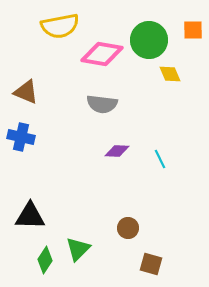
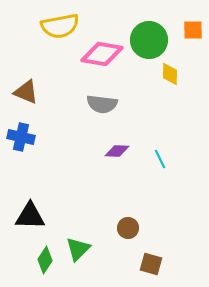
yellow diamond: rotated 25 degrees clockwise
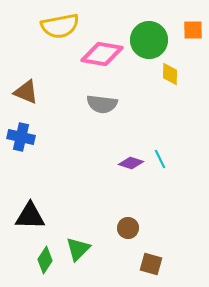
purple diamond: moved 14 px right, 12 px down; rotated 15 degrees clockwise
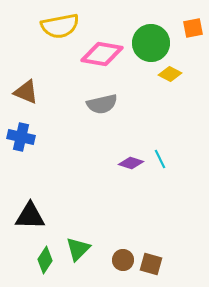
orange square: moved 2 px up; rotated 10 degrees counterclockwise
green circle: moved 2 px right, 3 px down
yellow diamond: rotated 65 degrees counterclockwise
gray semicircle: rotated 20 degrees counterclockwise
brown circle: moved 5 px left, 32 px down
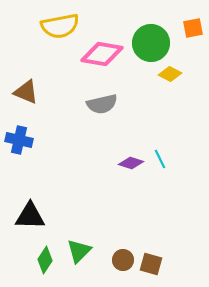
blue cross: moved 2 px left, 3 px down
green triangle: moved 1 px right, 2 px down
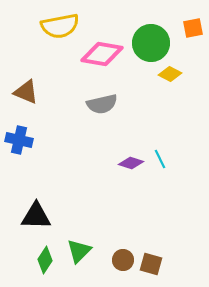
black triangle: moved 6 px right
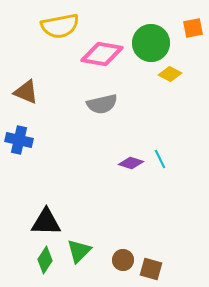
black triangle: moved 10 px right, 6 px down
brown square: moved 5 px down
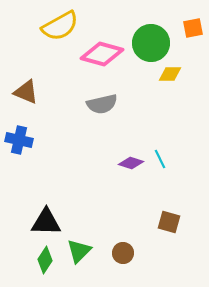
yellow semicircle: rotated 18 degrees counterclockwise
pink diamond: rotated 6 degrees clockwise
yellow diamond: rotated 25 degrees counterclockwise
brown circle: moved 7 px up
brown square: moved 18 px right, 47 px up
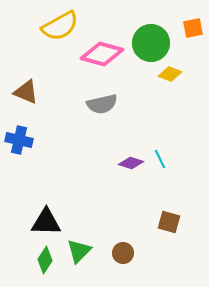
yellow diamond: rotated 20 degrees clockwise
